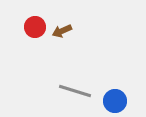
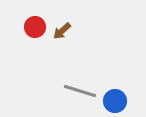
brown arrow: rotated 18 degrees counterclockwise
gray line: moved 5 px right
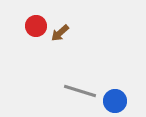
red circle: moved 1 px right, 1 px up
brown arrow: moved 2 px left, 2 px down
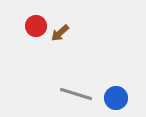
gray line: moved 4 px left, 3 px down
blue circle: moved 1 px right, 3 px up
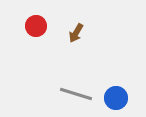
brown arrow: moved 16 px right; rotated 18 degrees counterclockwise
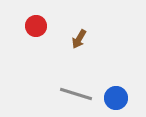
brown arrow: moved 3 px right, 6 px down
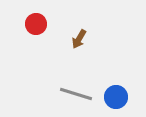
red circle: moved 2 px up
blue circle: moved 1 px up
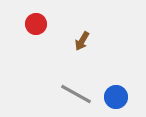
brown arrow: moved 3 px right, 2 px down
gray line: rotated 12 degrees clockwise
